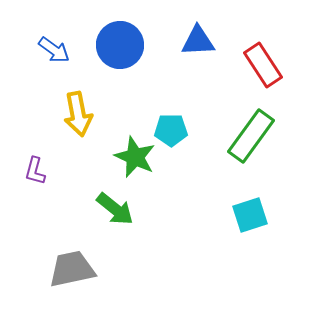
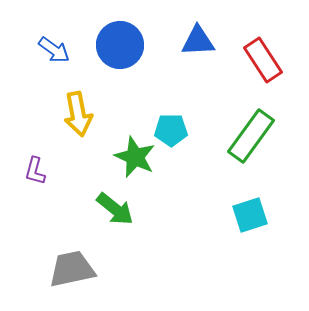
red rectangle: moved 5 px up
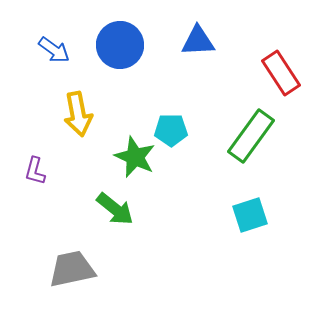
red rectangle: moved 18 px right, 13 px down
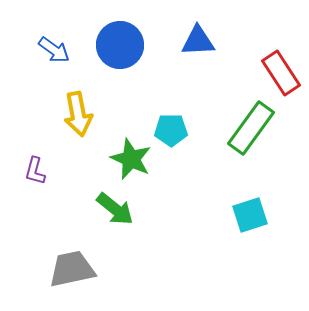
green rectangle: moved 8 px up
green star: moved 4 px left, 2 px down
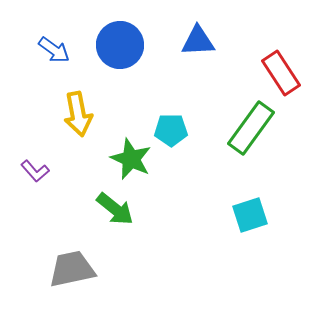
purple L-shape: rotated 56 degrees counterclockwise
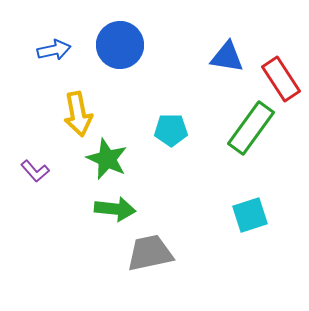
blue triangle: moved 29 px right, 16 px down; rotated 12 degrees clockwise
blue arrow: rotated 48 degrees counterclockwise
red rectangle: moved 6 px down
green star: moved 24 px left
green arrow: rotated 33 degrees counterclockwise
gray trapezoid: moved 78 px right, 16 px up
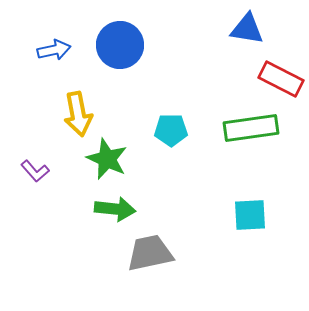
blue triangle: moved 20 px right, 28 px up
red rectangle: rotated 30 degrees counterclockwise
green rectangle: rotated 46 degrees clockwise
cyan square: rotated 15 degrees clockwise
